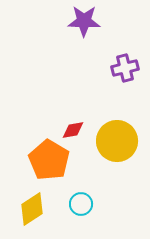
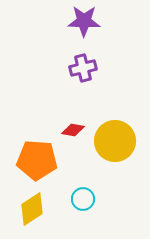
purple cross: moved 42 px left
red diamond: rotated 20 degrees clockwise
yellow circle: moved 2 px left
orange pentagon: moved 12 px left; rotated 27 degrees counterclockwise
cyan circle: moved 2 px right, 5 px up
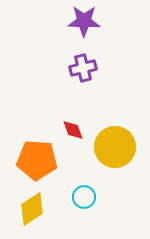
red diamond: rotated 60 degrees clockwise
yellow circle: moved 6 px down
cyan circle: moved 1 px right, 2 px up
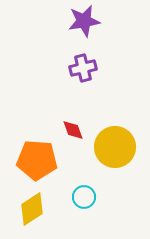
purple star: rotated 12 degrees counterclockwise
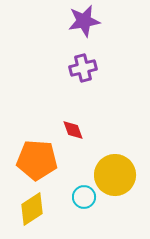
yellow circle: moved 28 px down
